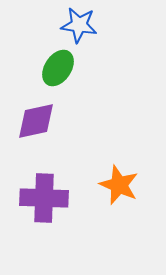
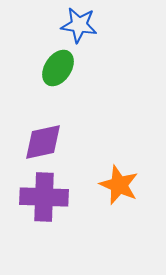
purple diamond: moved 7 px right, 21 px down
purple cross: moved 1 px up
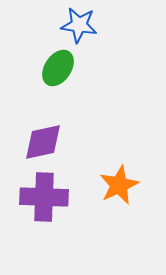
orange star: rotated 24 degrees clockwise
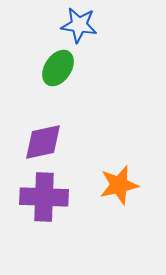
orange star: rotated 12 degrees clockwise
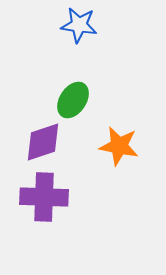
green ellipse: moved 15 px right, 32 px down
purple diamond: rotated 6 degrees counterclockwise
orange star: moved 39 px up; rotated 24 degrees clockwise
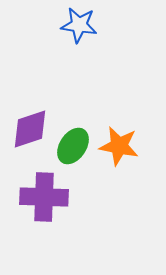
green ellipse: moved 46 px down
purple diamond: moved 13 px left, 13 px up
